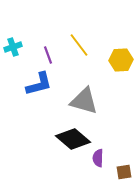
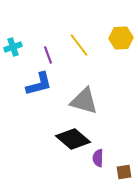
yellow hexagon: moved 22 px up
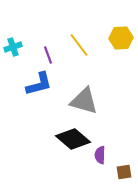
purple semicircle: moved 2 px right, 3 px up
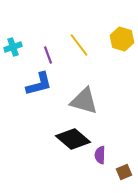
yellow hexagon: moved 1 px right, 1 px down; rotated 20 degrees clockwise
brown square: rotated 14 degrees counterclockwise
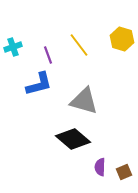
purple semicircle: moved 12 px down
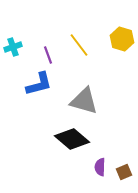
black diamond: moved 1 px left
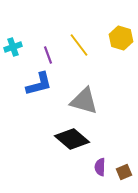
yellow hexagon: moved 1 px left, 1 px up
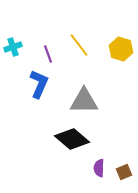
yellow hexagon: moved 11 px down
purple line: moved 1 px up
blue L-shape: rotated 52 degrees counterclockwise
gray triangle: rotated 16 degrees counterclockwise
purple semicircle: moved 1 px left, 1 px down
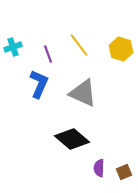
gray triangle: moved 1 px left, 8 px up; rotated 24 degrees clockwise
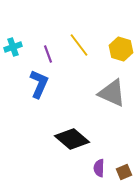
gray triangle: moved 29 px right
